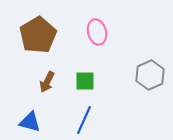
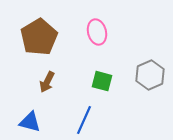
brown pentagon: moved 1 px right, 2 px down
green square: moved 17 px right; rotated 15 degrees clockwise
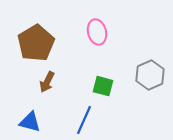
brown pentagon: moved 3 px left, 6 px down
green square: moved 1 px right, 5 px down
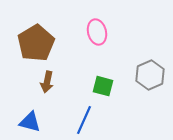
brown arrow: rotated 15 degrees counterclockwise
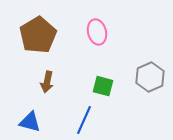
brown pentagon: moved 2 px right, 8 px up
gray hexagon: moved 2 px down
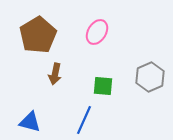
pink ellipse: rotated 45 degrees clockwise
brown arrow: moved 8 px right, 8 px up
green square: rotated 10 degrees counterclockwise
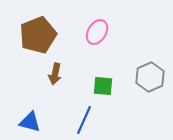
brown pentagon: rotated 9 degrees clockwise
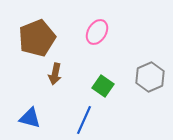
brown pentagon: moved 1 px left, 3 px down
green square: rotated 30 degrees clockwise
blue triangle: moved 4 px up
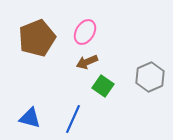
pink ellipse: moved 12 px left
brown arrow: moved 32 px right, 12 px up; rotated 55 degrees clockwise
blue line: moved 11 px left, 1 px up
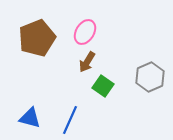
brown arrow: rotated 35 degrees counterclockwise
blue line: moved 3 px left, 1 px down
